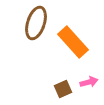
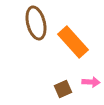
brown ellipse: rotated 32 degrees counterclockwise
pink arrow: moved 2 px right; rotated 18 degrees clockwise
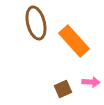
orange rectangle: moved 1 px right, 1 px up
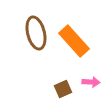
brown ellipse: moved 10 px down
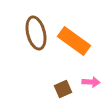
orange rectangle: rotated 12 degrees counterclockwise
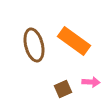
brown ellipse: moved 2 px left, 12 px down
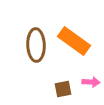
brown ellipse: moved 2 px right; rotated 12 degrees clockwise
brown square: rotated 12 degrees clockwise
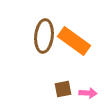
brown ellipse: moved 8 px right, 9 px up; rotated 8 degrees clockwise
pink arrow: moved 3 px left, 11 px down
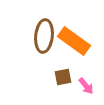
brown square: moved 12 px up
pink arrow: moved 2 px left, 7 px up; rotated 48 degrees clockwise
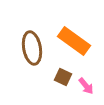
brown ellipse: moved 12 px left, 12 px down; rotated 16 degrees counterclockwise
brown square: rotated 36 degrees clockwise
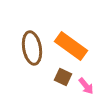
orange rectangle: moved 3 px left, 5 px down
